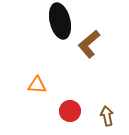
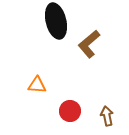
black ellipse: moved 4 px left
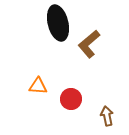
black ellipse: moved 2 px right, 2 px down
orange triangle: moved 1 px right, 1 px down
red circle: moved 1 px right, 12 px up
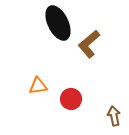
black ellipse: rotated 12 degrees counterclockwise
orange triangle: rotated 12 degrees counterclockwise
brown arrow: moved 7 px right
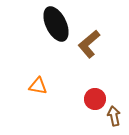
black ellipse: moved 2 px left, 1 px down
orange triangle: rotated 18 degrees clockwise
red circle: moved 24 px right
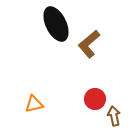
orange triangle: moved 4 px left, 18 px down; rotated 24 degrees counterclockwise
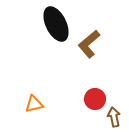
brown arrow: moved 1 px down
